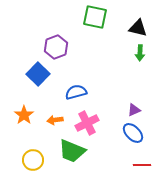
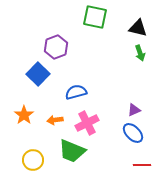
green arrow: rotated 21 degrees counterclockwise
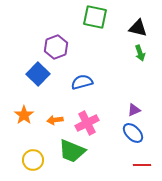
blue semicircle: moved 6 px right, 10 px up
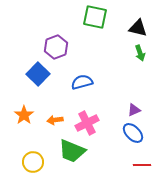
yellow circle: moved 2 px down
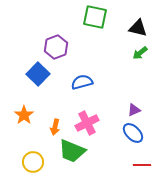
green arrow: rotated 70 degrees clockwise
orange arrow: moved 7 px down; rotated 70 degrees counterclockwise
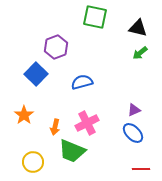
blue square: moved 2 px left
red line: moved 1 px left, 4 px down
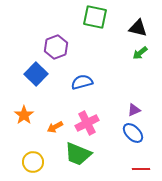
orange arrow: rotated 49 degrees clockwise
green trapezoid: moved 6 px right, 3 px down
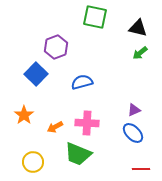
pink cross: rotated 30 degrees clockwise
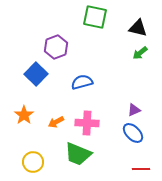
orange arrow: moved 1 px right, 5 px up
